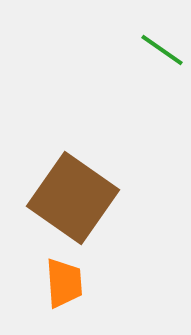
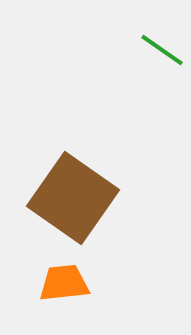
orange trapezoid: rotated 92 degrees counterclockwise
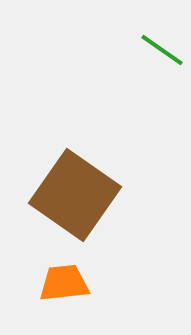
brown square: moved 2 px right, 3 px up
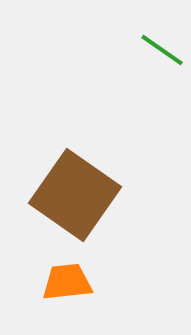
orange trapezoid: moved 3 px right, 1 px up
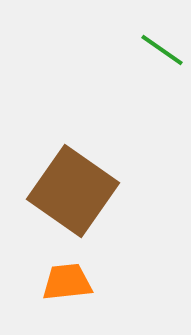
brown square: moved 2 px left, 4 px up
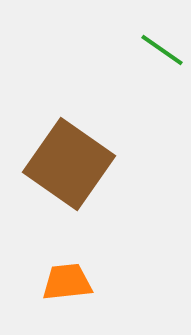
brown square: moved 4 px left, 27 px up
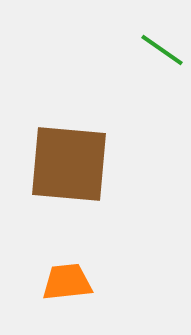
brown square: rotated 30 degrees counterclockwise
